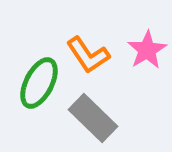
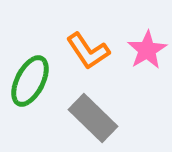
orange L-shape: moved 4 px up
green ellipse: moved 9 px left, 2 px up
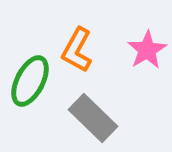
orange L-shape: moved 11 px left, 1 px up; rotated 63 degrees clockwise
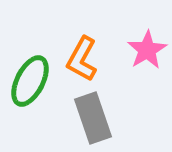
orange L-shape: moved 5 px right, 9 px down
gray rectangle: rotated 27 degrees clockwise
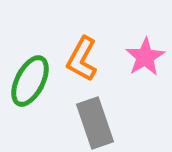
pink star: moved 2 px left, 7 px down
gray rectangle: moved 2 px right, 5 px down
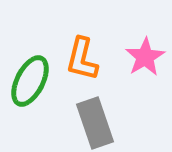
orange L-shape: rotated 15 degrees counterclockwise
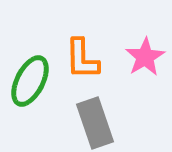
orange L-shape: rotated 15 degrees counterclockwise
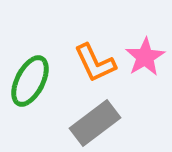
orange L-shape: moved 13 px right, 4 px down; rotated 24 degrees counterclockwise
gray rectangle: rotated 72 degrees clockwise
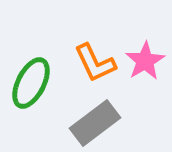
pink star: moved 4 px down
green ellipse: moved 1 px right, 2 px down
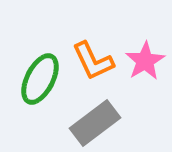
orange L-shape: moved 2 px left, 2 px up
green ellipse: moved 9 px right, 4 px up
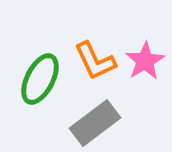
orange L-shape: moved 2 px right
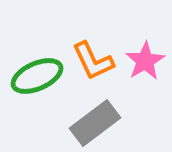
orange L-shape: moved 2 px left
green ellipse: moved 3 px left, 3 px up; rotated 39 degrees clockwise
